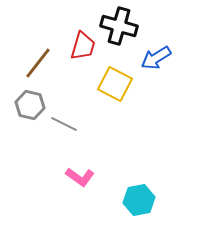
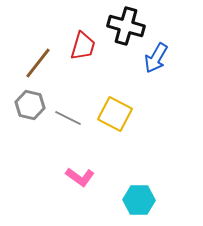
black cross: moved 7 px right
blue arrow: rotated 28 degrees counterclockwise
yellow square: moved 30 px down
gray line: moved 4 px right, 6 px up
cyan hexagon: rotated 12 degrees clockwise
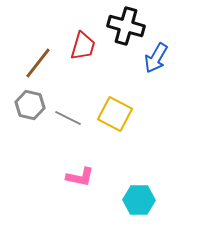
pink L-shape: rotated 24 degrees counterclockwise
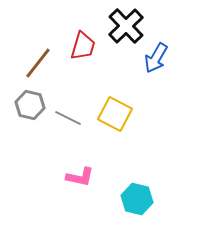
black cross: rotated 30 degrees clockwise
cyan hexagon: moved 2 px left, 1 px up; rotated 12 degrees clockwise
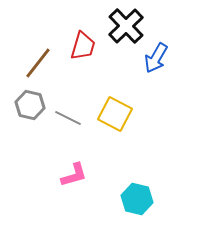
pink L-shape: moved 6 px left, 2 px up; rotated 28 degrees counterclockwise
